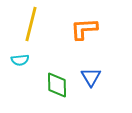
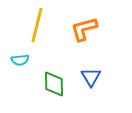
yellow line: moved 6 px right, 1 px down
orange L-shape: rotated 12 degrees counterclockwise
green diamond: moved 3 px left, 1 px up
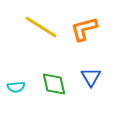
yellow line: moved 4 px right, 2 px down; rotated 72 degrees counterclockwise
cyan semicircle: moved 4 px left, 27 px down
green diamond: rotated 12 degrees counterclockwise
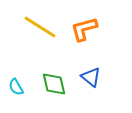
yellow line: moved 1 px left
blue triangle: rotated 20 degrees counterclockwise
cyan semicircle: rotated 66 degrees clockwise
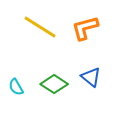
orange L-shape: moved 1 px right, 1 px up
green diamond: rotated 44 degrees counterclockwise
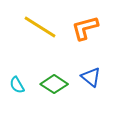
cyan semicircle: moved 1 px right, 2 px up
